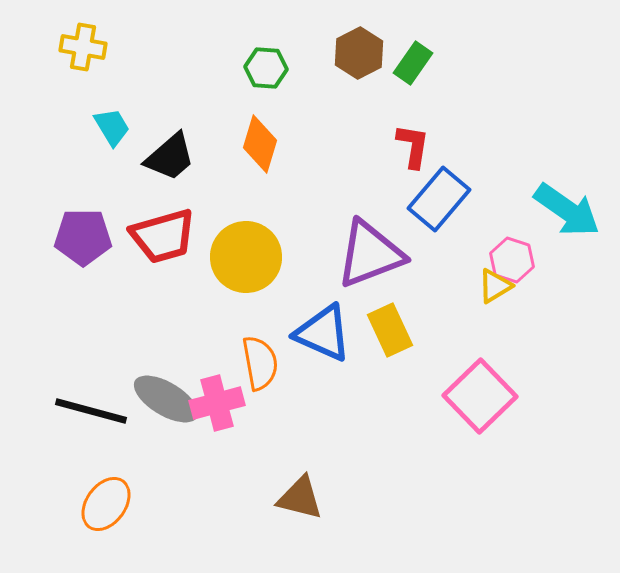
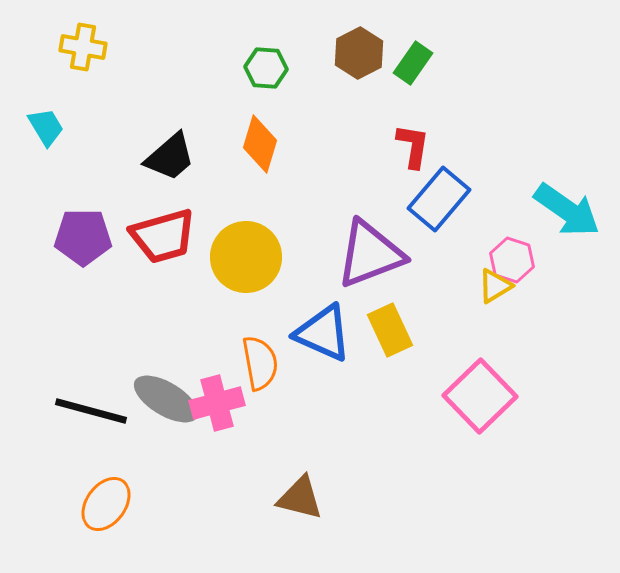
cyan trapezoid: moved 66 px left
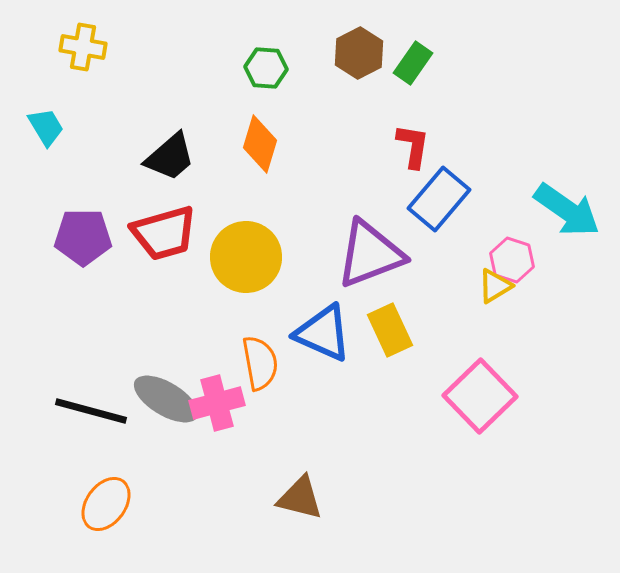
red trapezoid: moved 1 px right, 3 px up
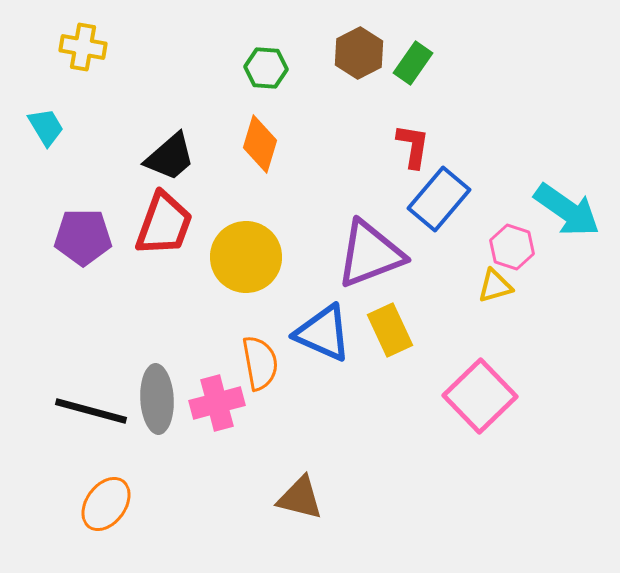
red trapezoid: moved 9 px up; rotated 54 degrees counterclockwise
pink hexagon: moved 13 px up
yellow triangle: rotated 15 degrees clockwise
gray ellipse: moved 9 px left; rotated 56 degrees clockwise
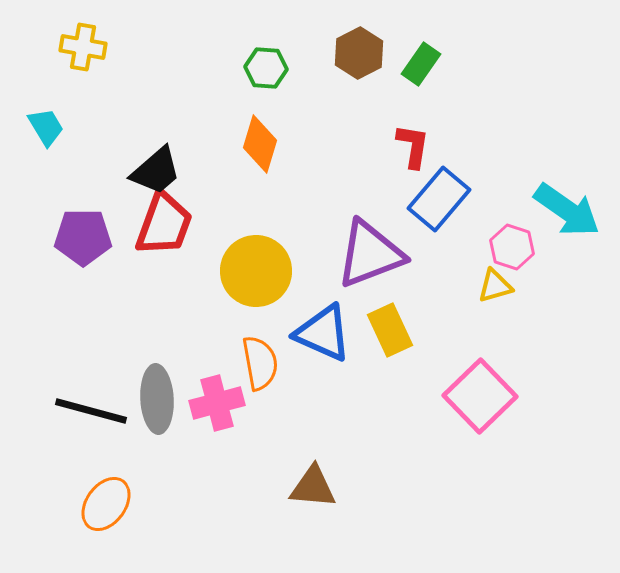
green rectangle: moved 8 px right, 1 px down
black trapezoid: moved 14 px left, 14 px down
yellow circle: moved 10 px right, 14 px down
brown triangle: moved 13 px right, 11 px up; rotated 9 degrees counterclockwise
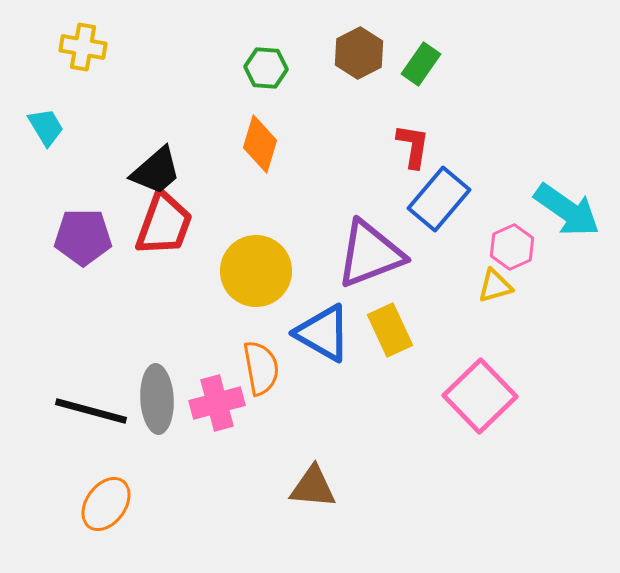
pink hexagon: rotated 18 degrees clockwise
blue triangle: rotated 6 degrees clockwise
orange semicircle: moved 1 px right, 5 px down
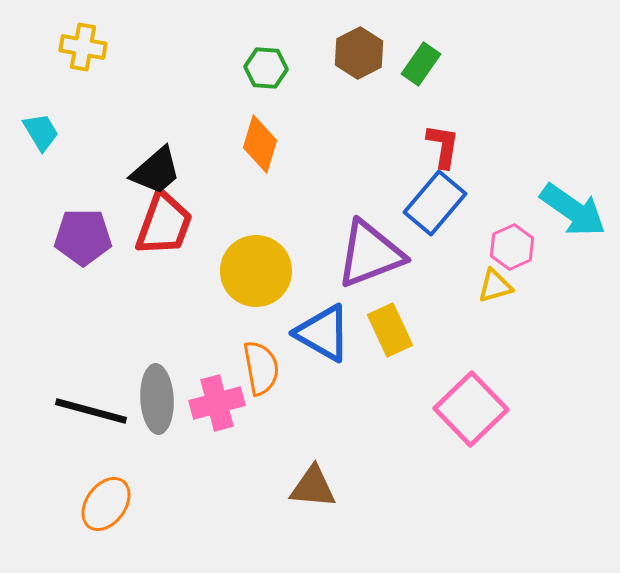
cyan trapezoid: moved 5 px left, 5 px down
red L-shape: moved 30 px right
blue rectangle: moved 4 px left, 4 px down
cyan arrow: moved 6 px right
pink square: moved 9 px left, 13 px down
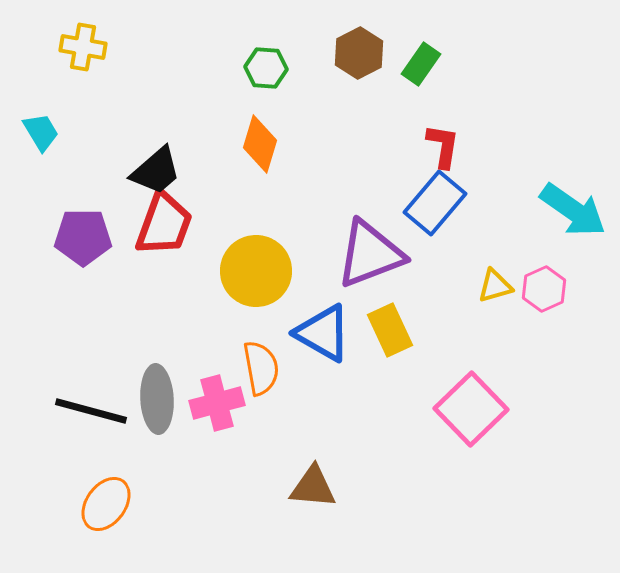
pink hexagon: moved 32 px right, 42 px down
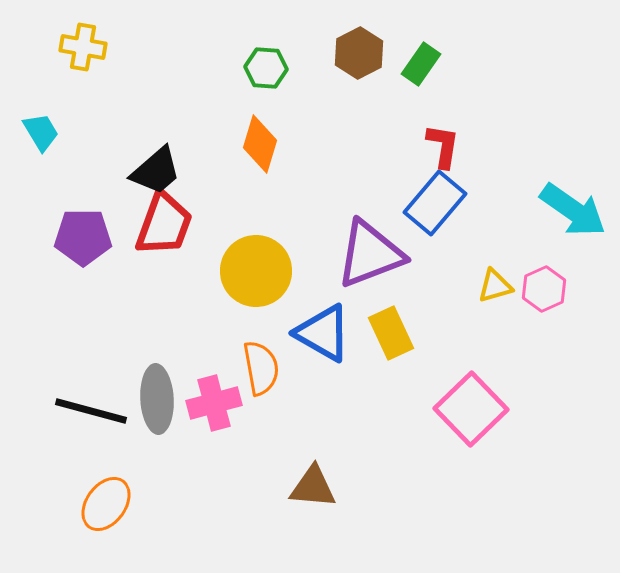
yellow rectangle: moved 1 px right, 3 px down
pink cross: moved 3 px left
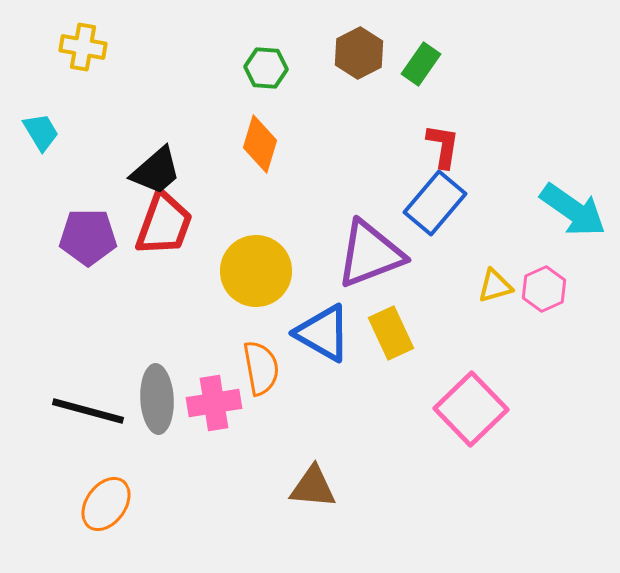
purple pentagon: moved 5 px right
pink cross: rotated 6 degrees clockwise
black line: moved 3 px left
